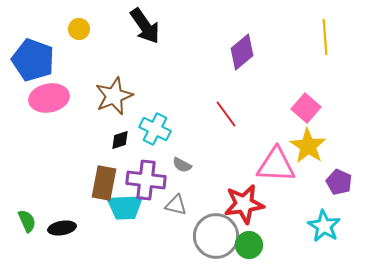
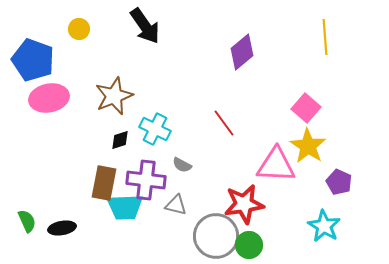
red line: moved 2 px left, 9 px down
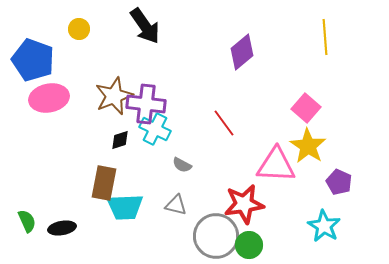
purple cross: moved 76 px up
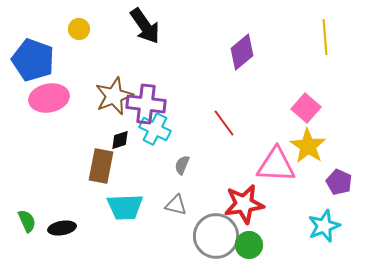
gray semicircle: rotated 84 degrees clockwise
brown rectangle: moved 3 px left, 17 px up
cyan star: rotated 20 degrees clockwise
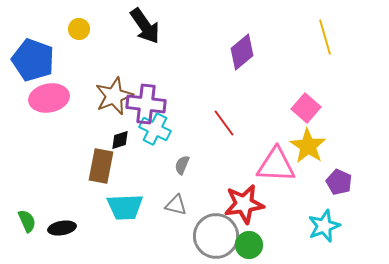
yellow line: rotated 12 degrees counterclockwise
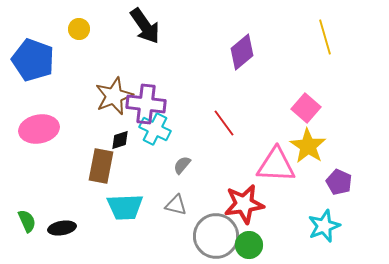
pink ellipse: moved 10 px left, 31 px down
gray semicircle: rotated 18 degrees clockwise
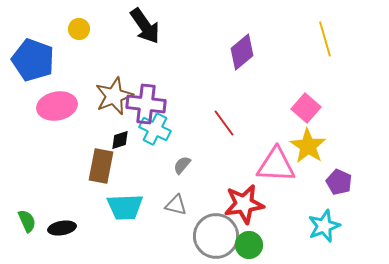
yellow line: moved 2 px down
pink ellipse: moved 18 px right, 23 px up
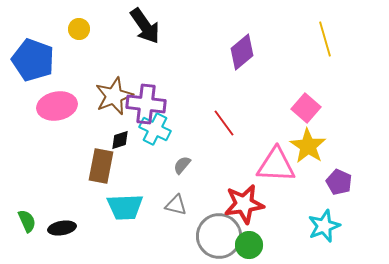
gray circle: moved 3 px right
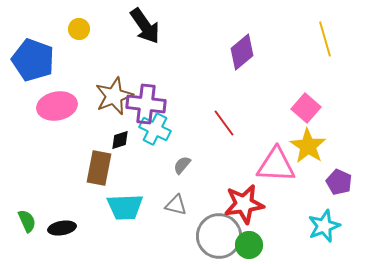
brown rectangle: moved 2 px left, 2 px down
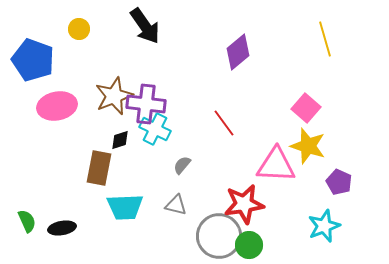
purple diamond: moved 4 px left
yellow star: rotated 15 degrees counterclockwise
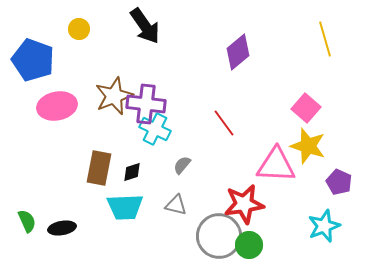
black diamond: moved 12 px right, 32 px down
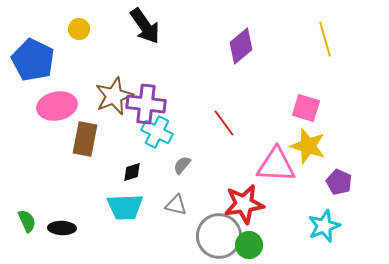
purple diamond: moved 3 px right, 6 px up
blue pentagon: rotated 6 degrees clockwise
pink square: rotated 24 degrees counterclockwise
cyan cross: moved 2 px right, 3 px down
brown rectangle: moved 14 px left, 29 px up
black ellipse: rotated 12 degrees clockwise
